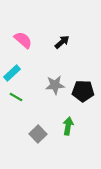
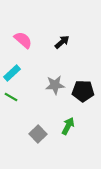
green line: moved 5 px left
green arrow: rotated 18 degrees clockwise
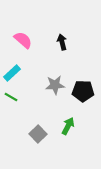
black arrow: rotated 63 degrees counterclockwise
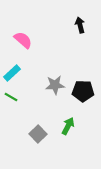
black arrow: moved 18 px right, 17 px up
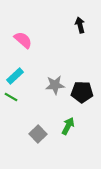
cyan rectangle: moved 3 px right, 3 px down
black pentagon: moved 1 px left, 1 px down
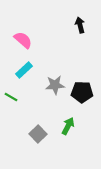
cyan rectangle: moved 9 px right, 6 px up
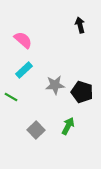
black pentagon: rotated 15 degrees clockwise
gray square: moved 2 px left, 4 px up
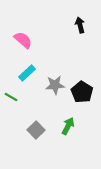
cyan rectangle: moved 3 px right, 3 px down
black pentagon: rotated 15 degrees clockwise
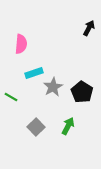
black arrow: moved 9 px right, 3 px down; rotated 42 degrees clockwise
pink semicircle: moved 2 px left, 4 px down; rotated 54 degrees clockwise
cyan rectangle: moved 7 px right; rotated 24 degrees clockwise
gray star: moved 2 px left, 2 px down; rotated 24 degrees counterclockwise
gray square: moved 3 px up
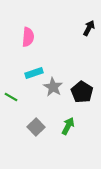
pink semicircle: moved 7 px right, 7 px up
gray star: rotated 12 degrees counterclockwise
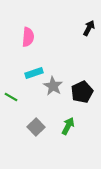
gray star: moved 1 px up
black pentagon: rotated 15 degrees clockwise
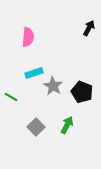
black pentagon: rotated 25 degrees counterclockwise
green arrow: moved 1 px left, 1 px up
